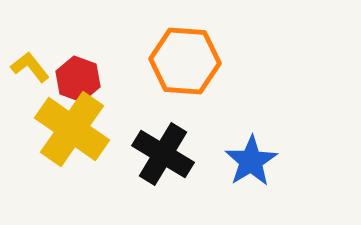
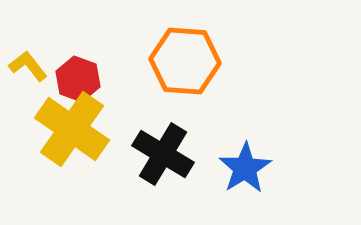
yellow L-shape: moved 2 px left, 1 px up
blue star: moved 6 px left, 7 px down
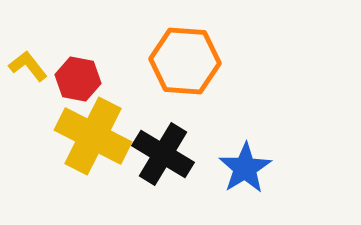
red hexagon: rotated 9 degrees counterclockwise
yellow cross: moved 21 px right, 7 px down; rotated 8 degrees counterclockwise
